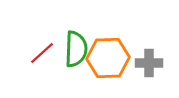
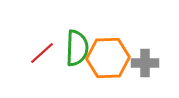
green semicircle: moved 1 px right, 1 px up
gray cross: moved 4 px left
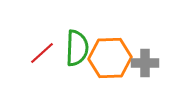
orange hexagon: moved 2 px right
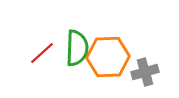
orange hexagon: moved 2 px left, 1 px up
gray cross: moved 9 px down; rotated 16 degrees counterclockwise
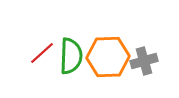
green semicircle: moved 6 px left, 8 px down
gray cross: moved 1 px left, 11 px up
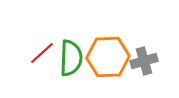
green semicircle: moved 2 px down
